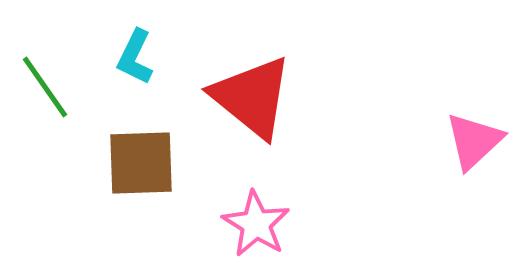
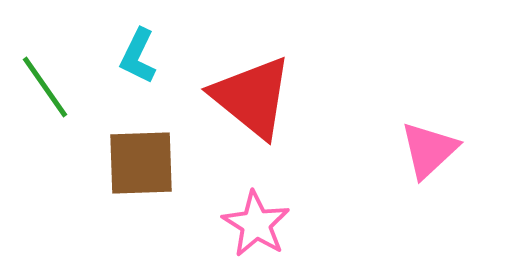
cyan L-shape: moved 3 px right, 1 px up
pink triangle: moved 45 px left, 9 px down
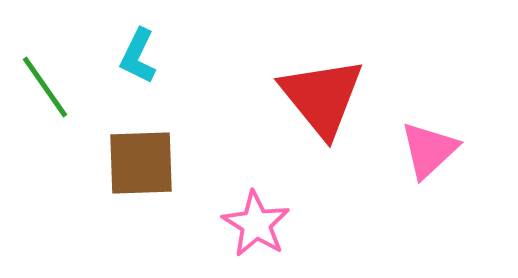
red triangle: moved 70 px right; rotated 12 degrees clockwise
